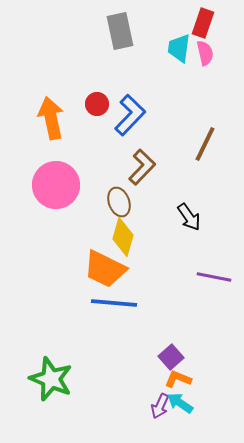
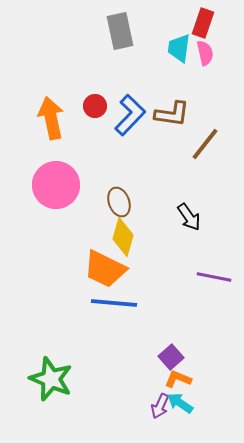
red circle: moved 2 px left, 2 px down
brown line: rotated 12 degrees clockwise
brown L-shape: moved 30 px right, 53 px up; rotated 54 degrees clockwise
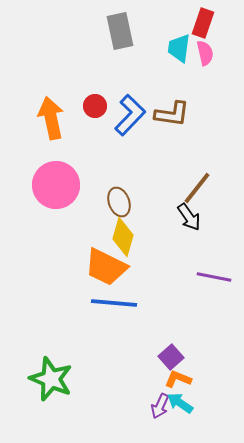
brown line: moved 8 px left, 44 px down
orange trapezoid: moved 1 px right, 2 px up
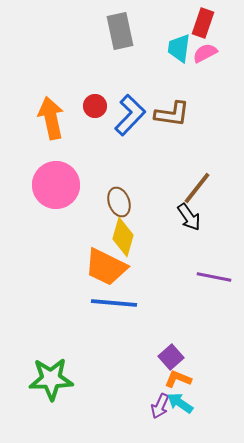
pink semicircle: rotated 105 degrees counterclockwise
green star: rotated 24 degrees counterclockwise
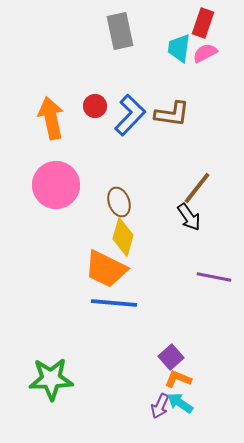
orange trapezoid: moved 2 px down
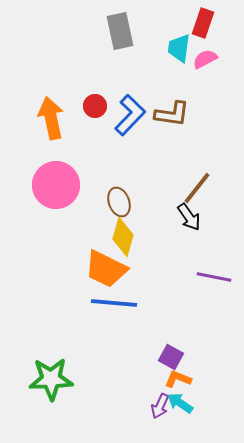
pink semicircle: moved 6 px down
purple square: rotated 20 degrees counterclockwise
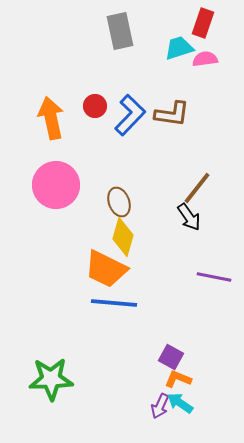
cyan trapezoid: rotated 64 degrees clockwise
pink semicircle: rotated 20 degrees clockwise
